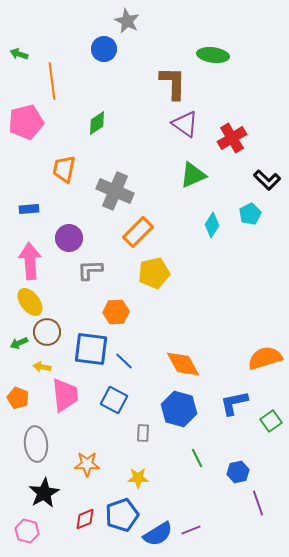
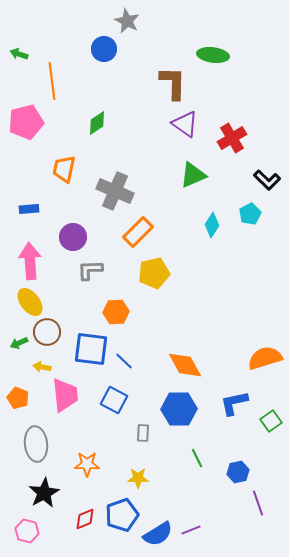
purple circle at (69, 238): moved 4 px right, 1 px up
orange diamond at (183, 364): moved 2 px right, 1 px down
blue hexagon at (179, 409): rotated 16 degrees counterclockwise
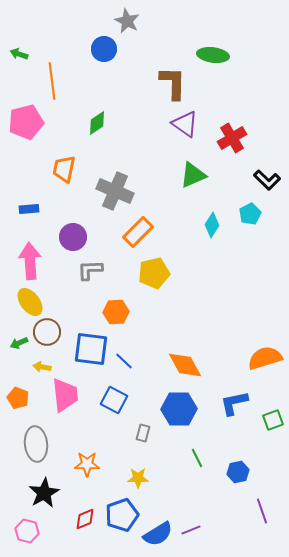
green square at (271, 421): moved 2 px right, 1 px up; rotated 15 degrees clockwise
gray rectangle at (143, 433): rotated 12 degrees clockwise
purple line at (258, 503): moved 4 px right, 8 px down
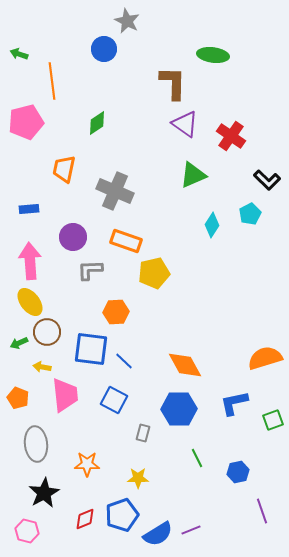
red cross at (232, 138): moved 1 px left, 2 px up; rotated 24 degrees counterclockwise
orange rectangle at (138, 232): moved 12 px left, 9 px down; rotated 64 degrees clockwise
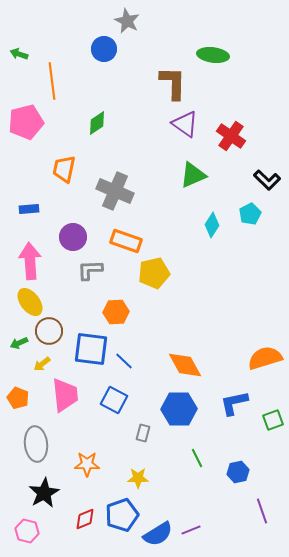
brown circle at (47, 332): moved 2 px right, 1 px up
yellow arrow at (42, 367): moved 3 px up; rotated 48 degrees counterclockwise
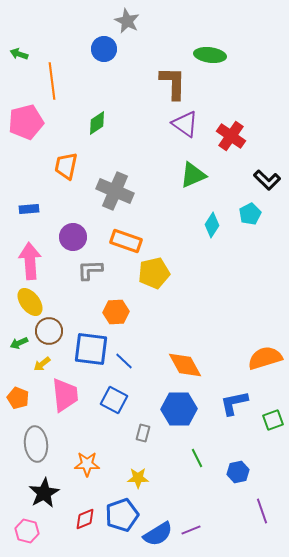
green ellipse at (213, 55): moved 3 px left
orange trapezoid at (64, 169): moved 2 px right, 3 px up
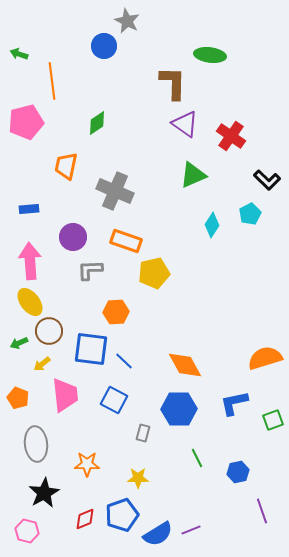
blue circle at (104, 49): moved 3 px up
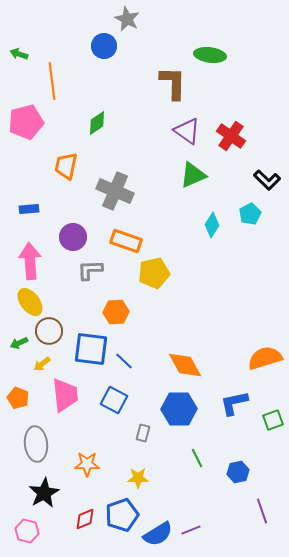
gray star at (127, 21): moved 2 px up
purple triangle at (185, 124): moved 2 px right, 7 px down
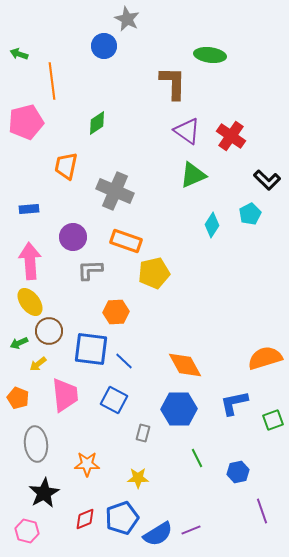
yellow arrow at (42, 364): moved 4 px left
blue pentagon at (122, 515): moved 3 px down
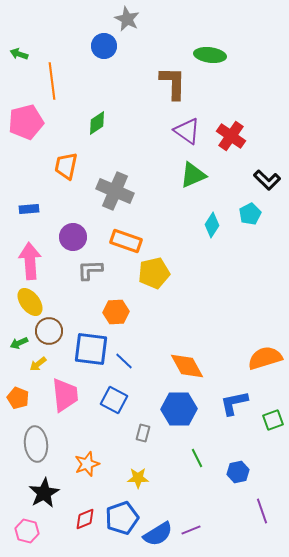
orange diamond at (185, 365): moved 2 px right, 1 px down
orange star at (87, 464): rotated 20 degrees counterclockwise
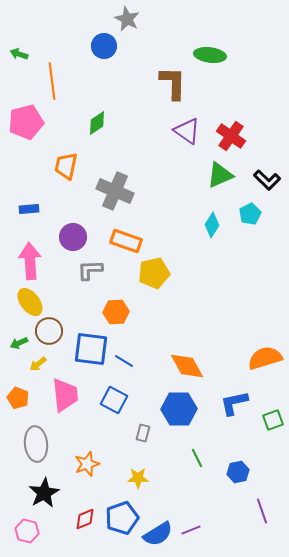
green triangle at (193, 175): moved 27 px right
blue line at (124, 361): rotated 12 degrees counterclockwise
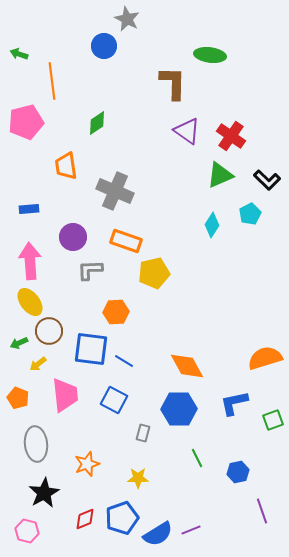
orange trapezoid at (66, 166): rotated 20 degrees counterclockwise
